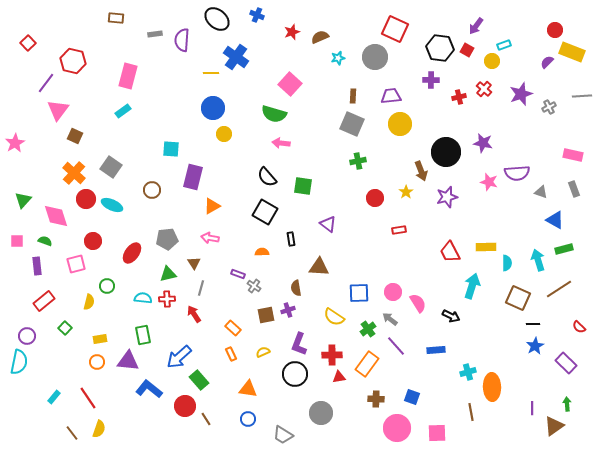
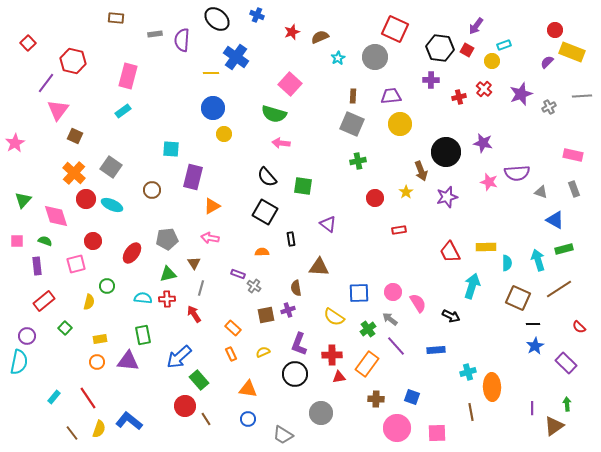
cyan star at (338, 58): rotated 16 degrees counterclockwise
blue L-shape at (149, 389): moved 20 px left, 32 px down
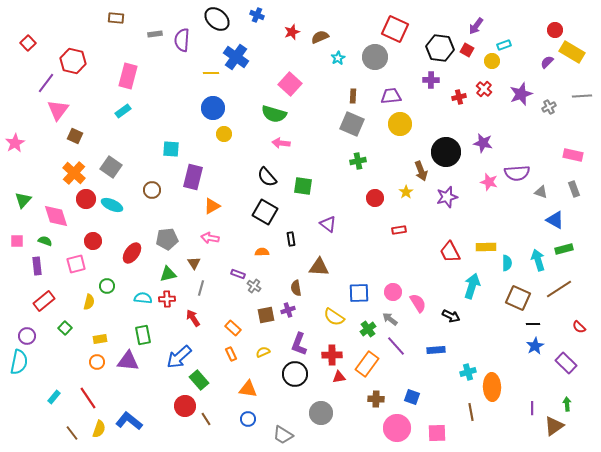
yellow rectangle at (572, 52): rotated 10 degrees clockwise
red arrow at (194, 314): moved 1 px left, 4 px down
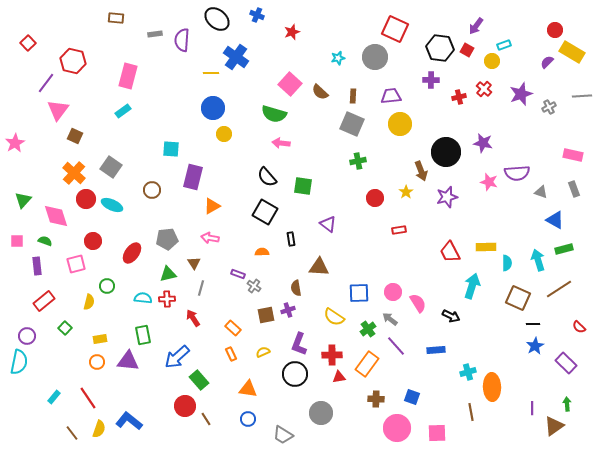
brown semicircle at (320, 37): moved 55 px down; rotated 114 degrees counterclockwise
cyan star at (338, 58): rotated 16 degrees clockwise
blue arrow at (179, 357): moved 2 px left
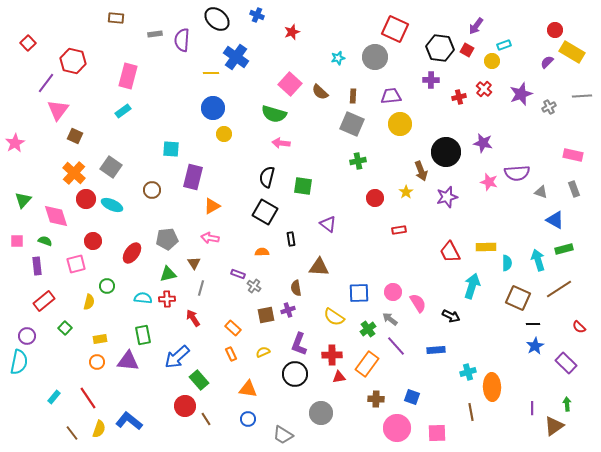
black semicircle at (267, 177): rotated 55 degrees clockwise
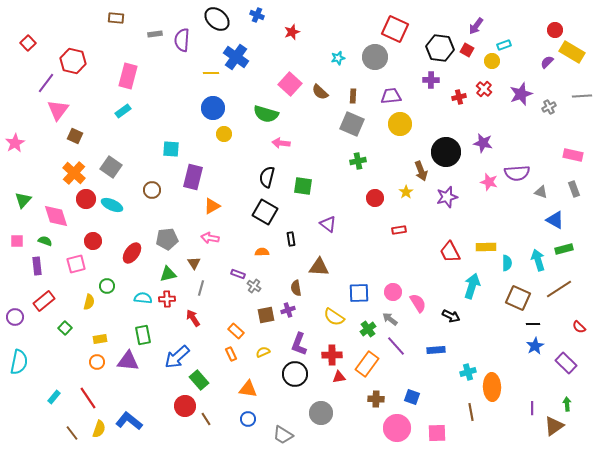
green semicircle at (274, 114): moved 8 px left
orange rectangle at (233, 328): moved 3 px right, 3 px down
purple circle at (27, 336): moved 12 px left, 19 px up
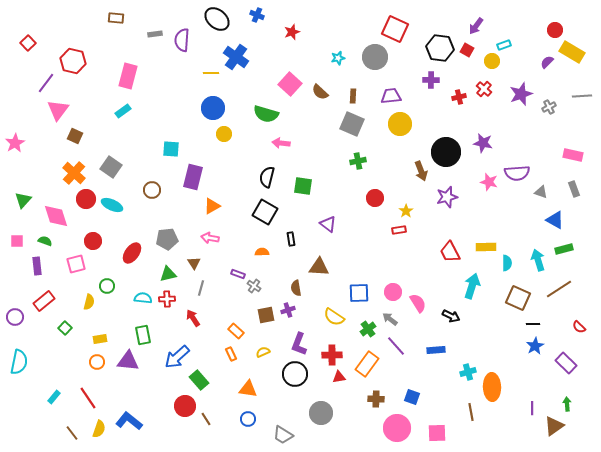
yellow star at (406, 192): moved 19 px down
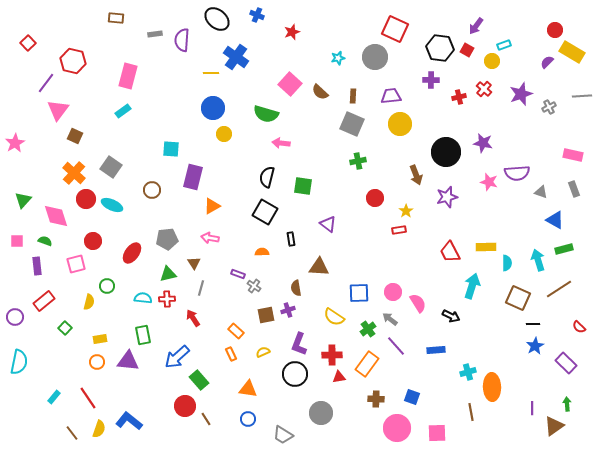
brown arrow at (421, 171): moved 5 px left, 4 px down
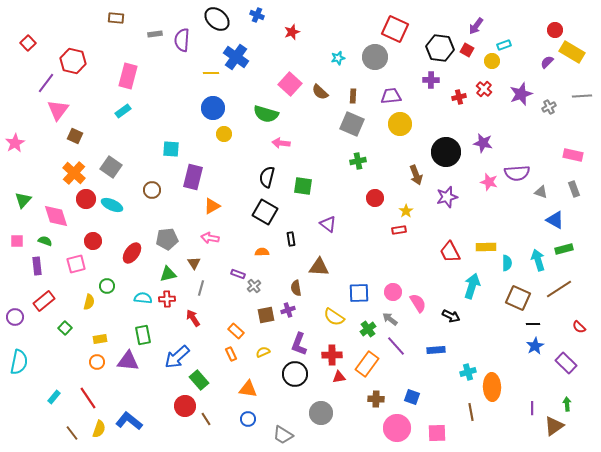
gray cross at (254, 286): rotated 16 degrees clockwise
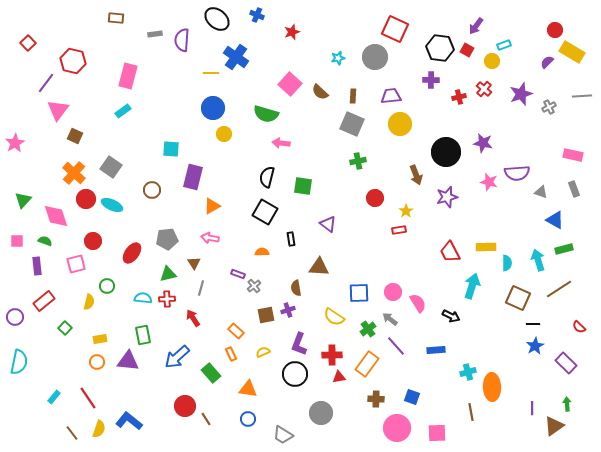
green rectangle at (199, 380): moved 12 px right, 7 px up
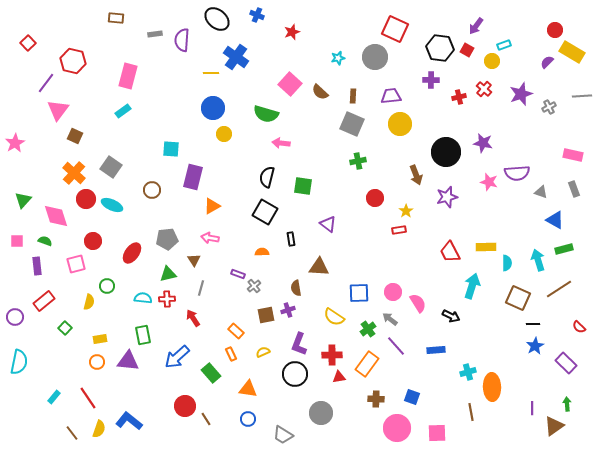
brown triangle at (194, 263): moved 3 px up
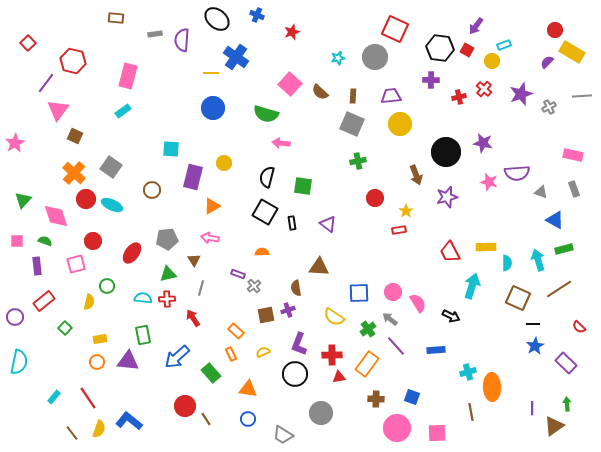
yellow circle at (224, 134): moved 29 px down
black rectangle at (291, 239): moved 1 px right, 16 px up
